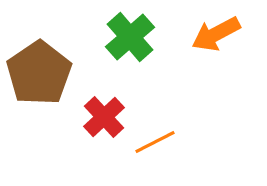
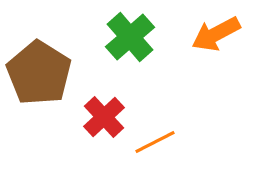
brown pentagon: rotated 6 degrees counterclockwise
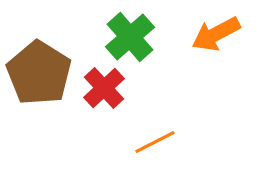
red cross: moved 29 px up
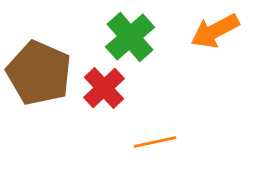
orange arrow: moved 1 px left, 3 px up
brown pentagon: rotated 8 degrees counterclockwise
orange line: rotated 15 degrees clockwise
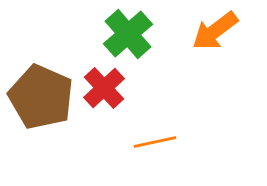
orange arrow: rotated 9 degrees counterclockwise
green cross: moved 2 px left, 3 px up
brown pentagon: moved 2 px right, 24 px down
